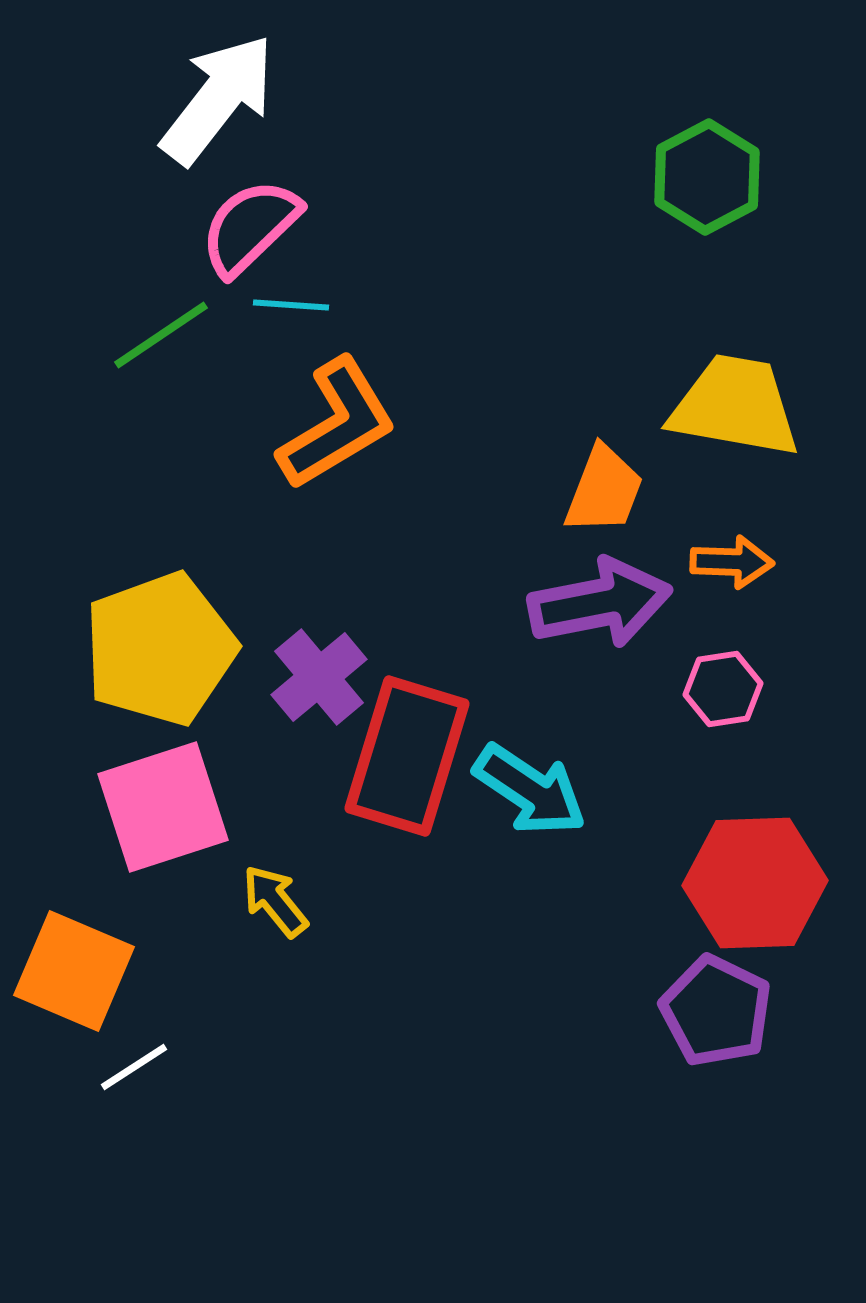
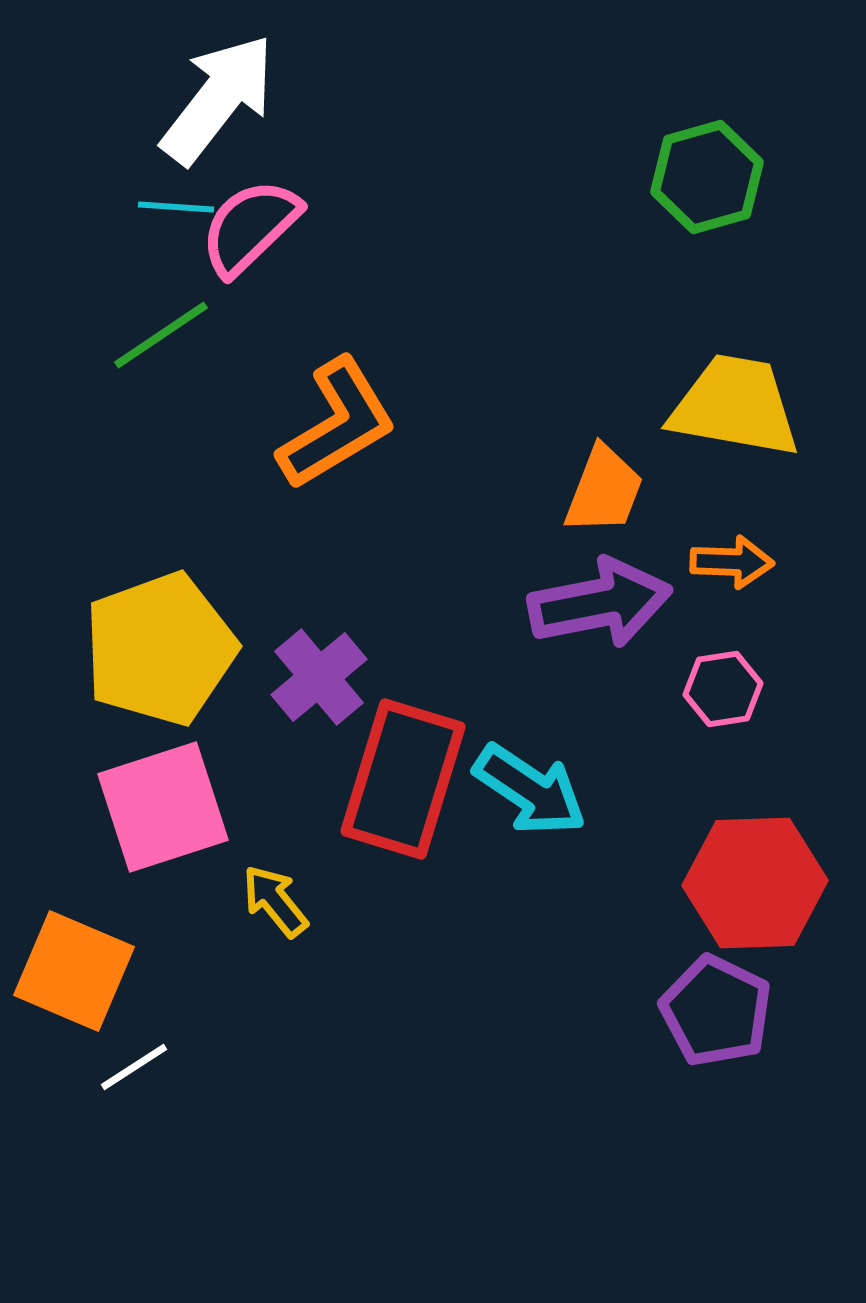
green hexagon: rotated 12 degrees clockwise
cyan line: moved 115 px left, 98 px up
red rectangle: moved 4 px left, 23 px down
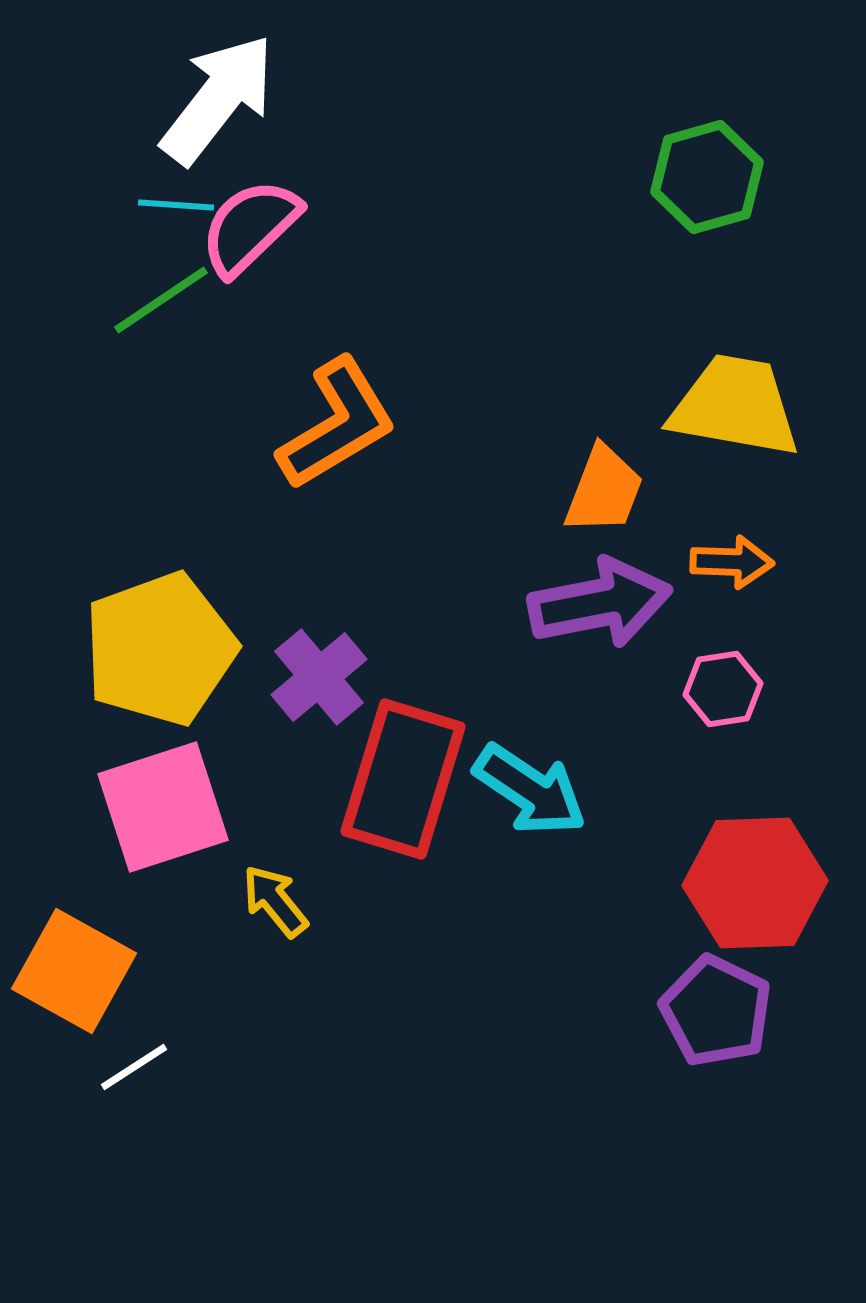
cyan line: moved 2 px up
green line: moved 35 px up
orange square: rotated 6 degrees clockwise
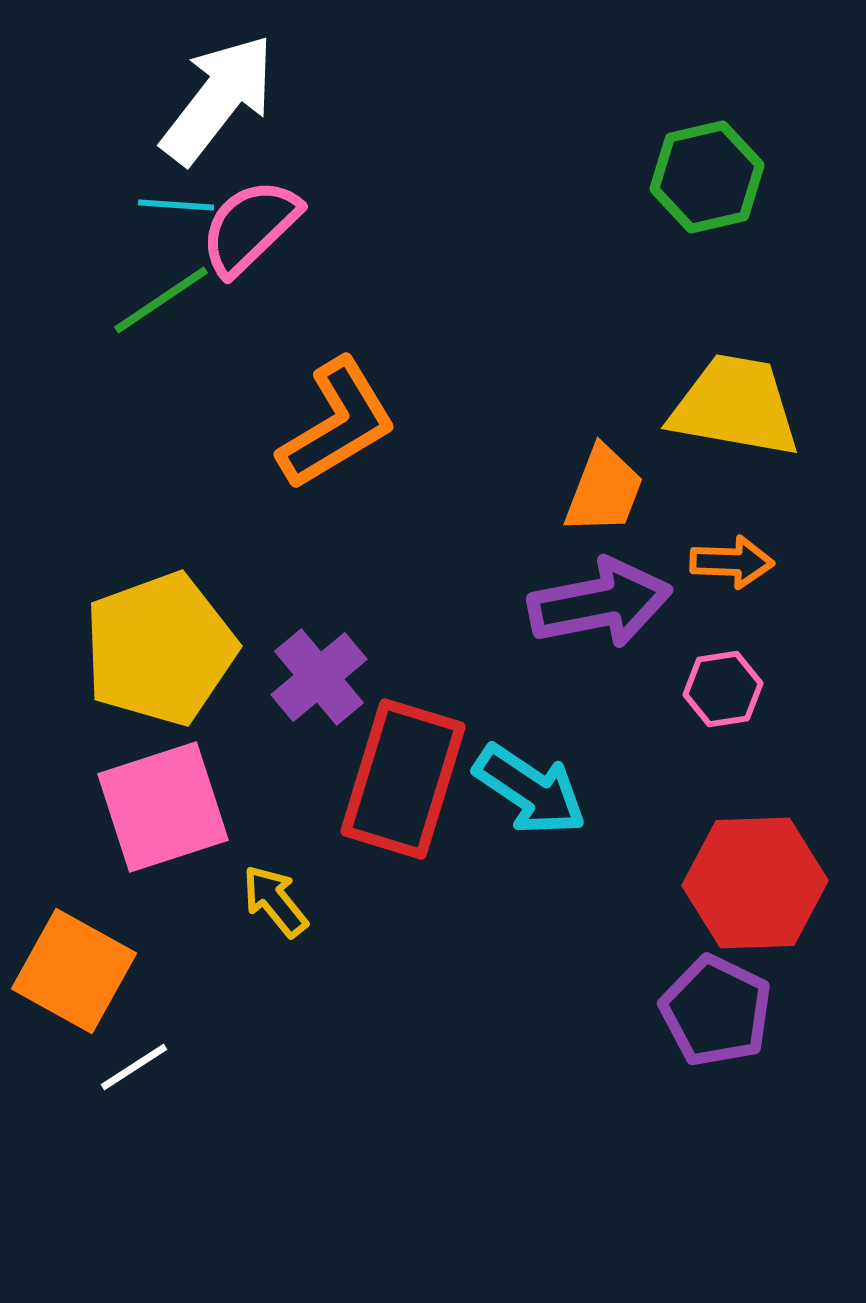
green hexagon: rotated 3 degrees clockwise
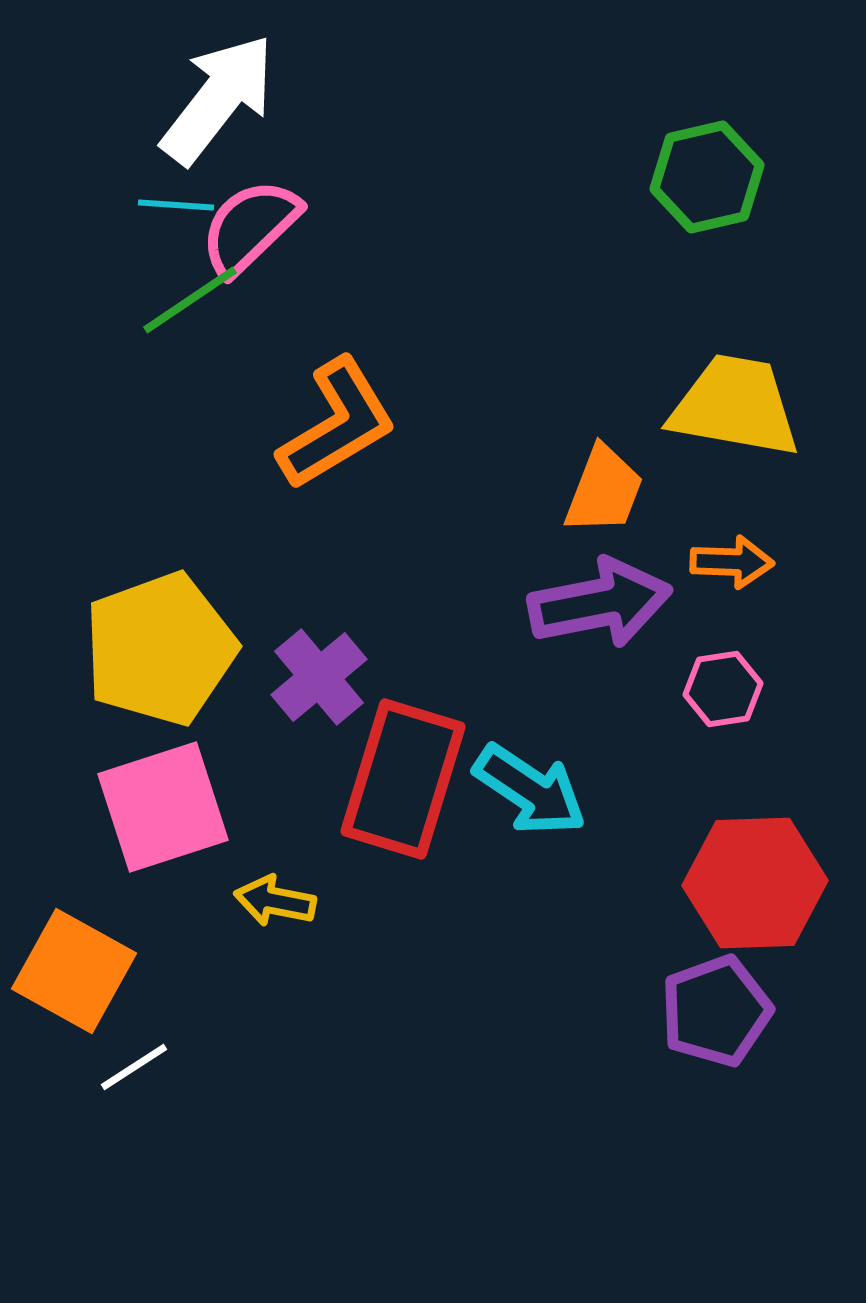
green line: moved 29 px right
yellow arrow: rotated 40 degrees counterclockwise
purple pentagon: rotated 26 degrees clockwise
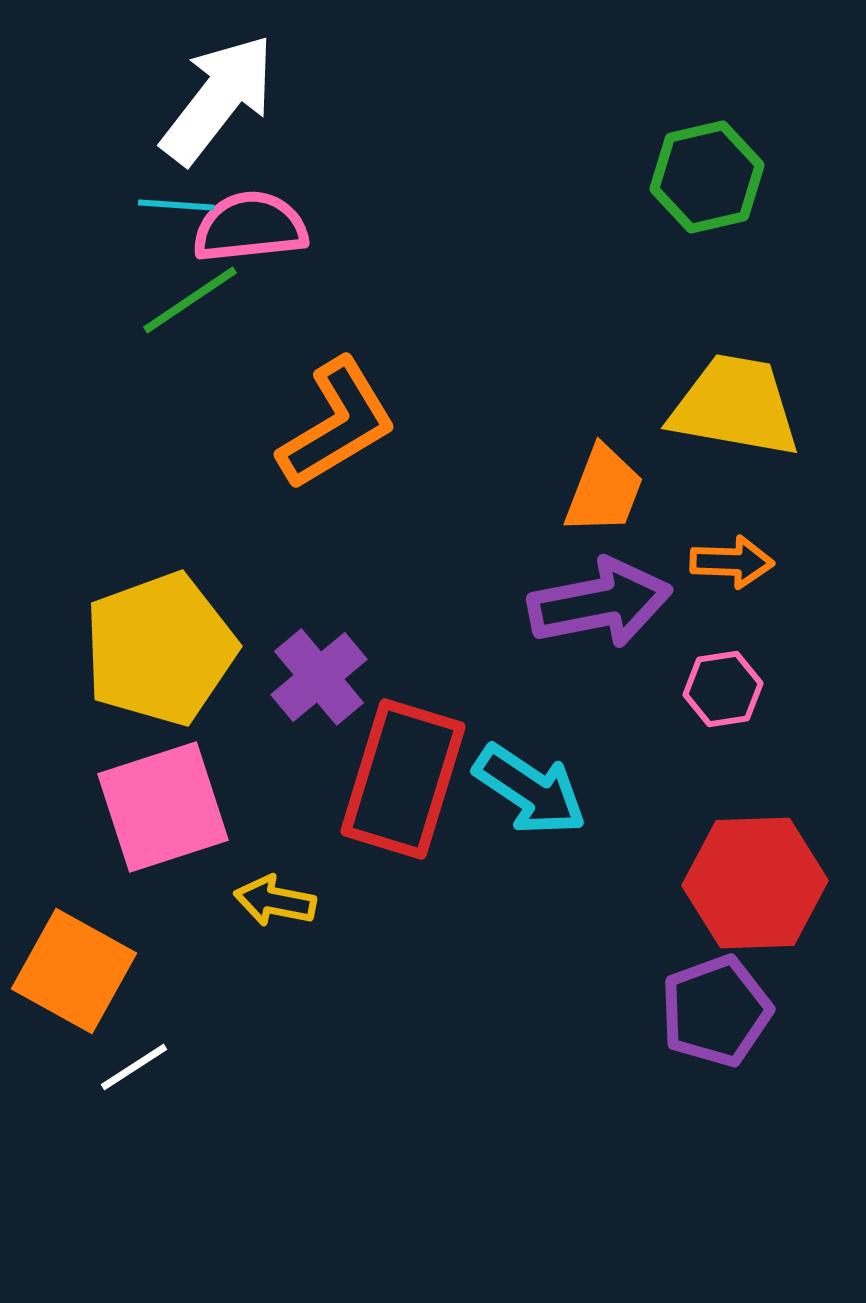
pink semicircle: rotated 38 degrees clockwise
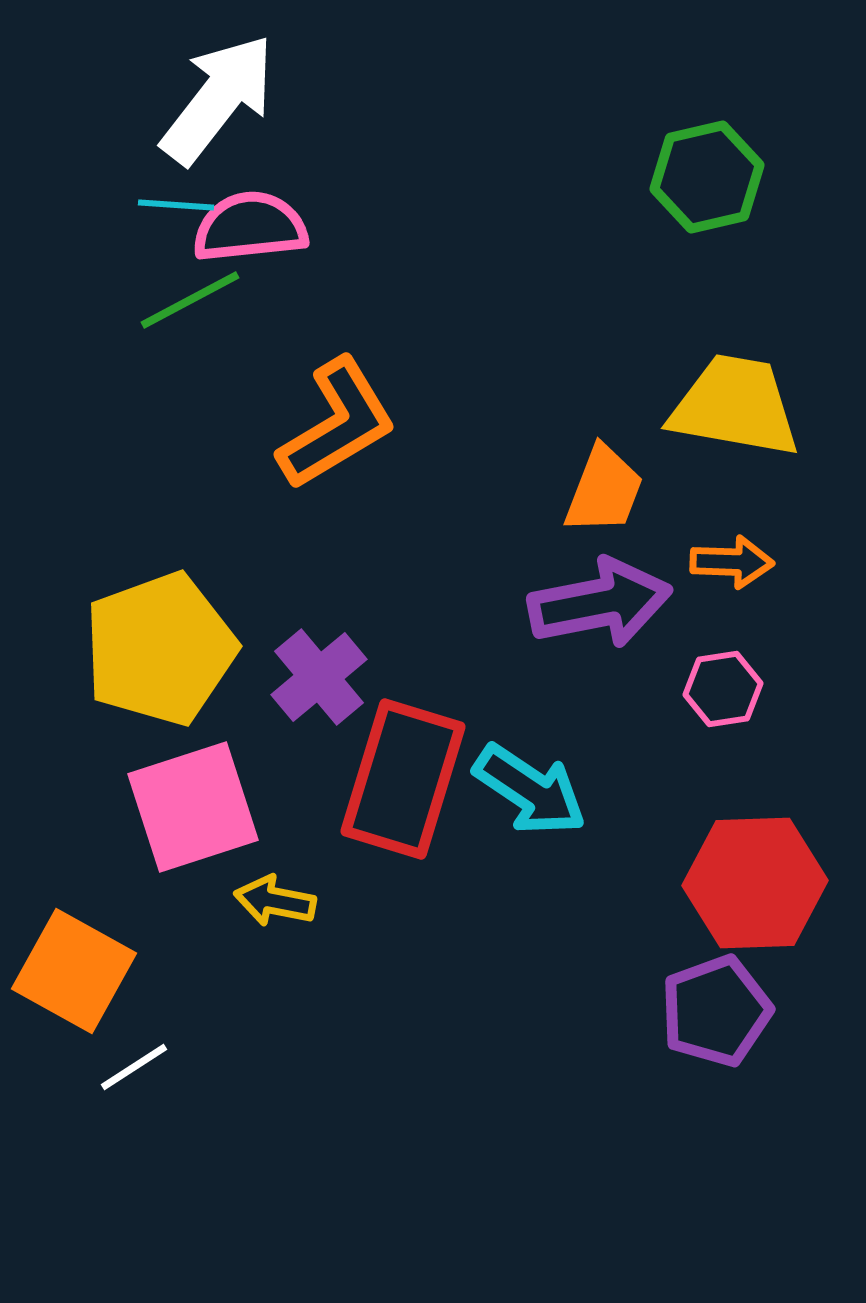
green line: rotated 6 degrees clockwise
pink square: moved 30 px right
